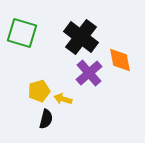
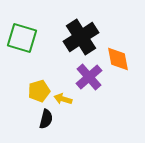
green square: moved 5 px down
black cross: rotated 20 degrees clockwise
orange diamond: moved 2 px left, 1 px up
purple cross: moved 4 px down
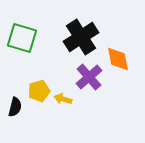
black semicircle: moved 31 px left, 12 px up
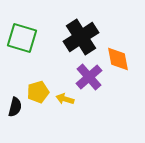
yellow pentagon: moved 1 px left, 1 px down
yellow arrow: moved 2 px right
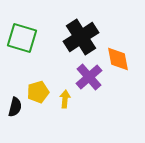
yellow arrow: rotated 78 degrees clockwise
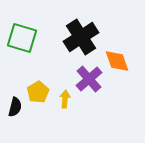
orange diamond: moved 1 px left, 2 px down; rotated 8 degrees counterclockwise
purple cross: moved 2 px down
yellow pentagon: rotated 15 degrees counterclockwise
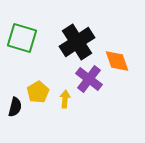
black cross: moved 4 px left, 5 px down
purple cross: rotated 12 degrees counterclockwise
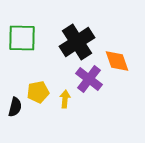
green square: rotated 16 degrees counterclockwise
yellow pentagon: rotated 20 degrees clockwise
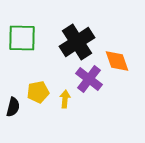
black semicircle: moved 2 px left
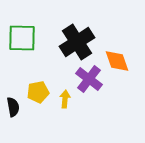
black semicircle: rotated 24 degrees counterclockwise
